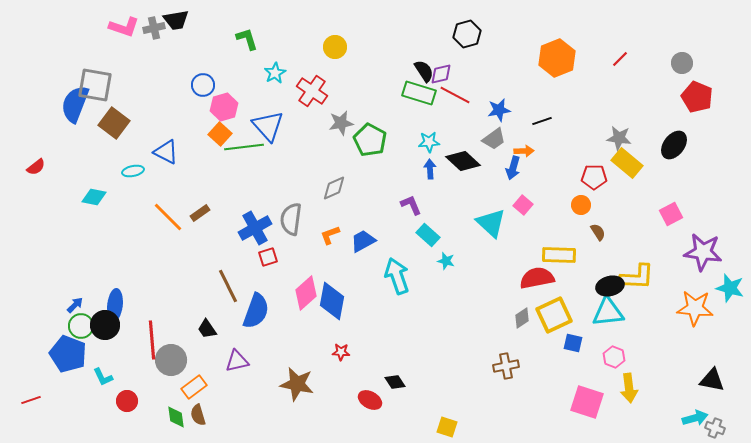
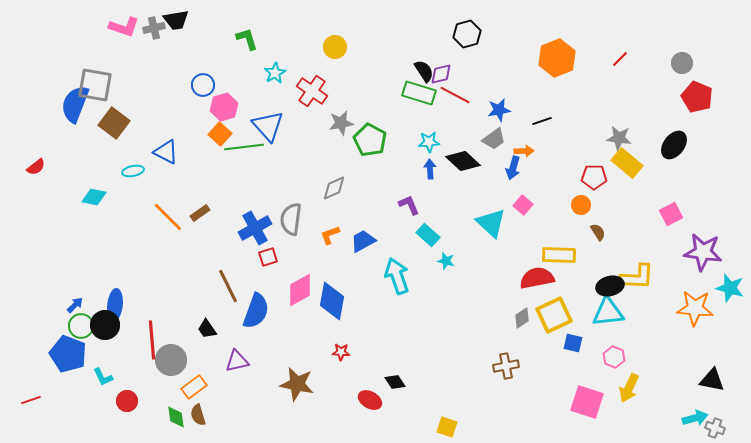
purple L-shape at (411, 205): moved 2 px left
pink diamond at (306, 293): moved 6 px left, 3 px up; rotated 12 degrees clockwise
yellow arrow at (629, 388): rotated 32 degrees clockwise
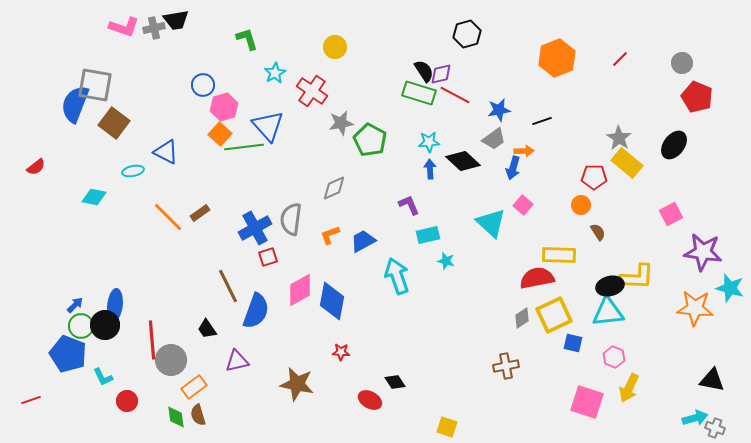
gray star at (619, 138): rotated 25 degrees clockwise
cyan rectangle at (428, 235): rotated 55 degrees counterclockwise
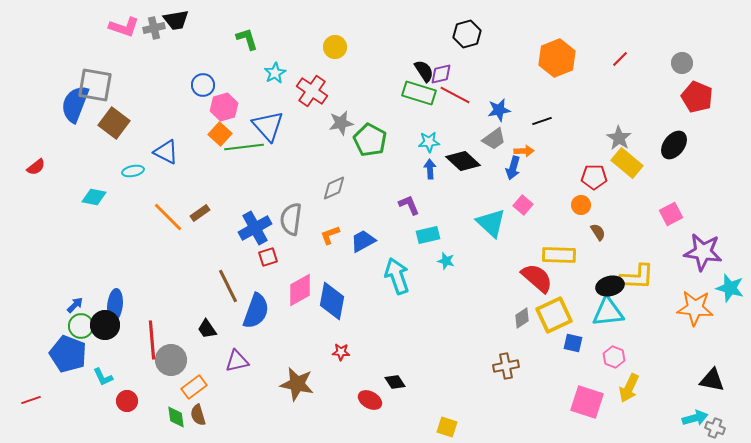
red semicircle at (537, 278): rotated 52 degrees clockwise
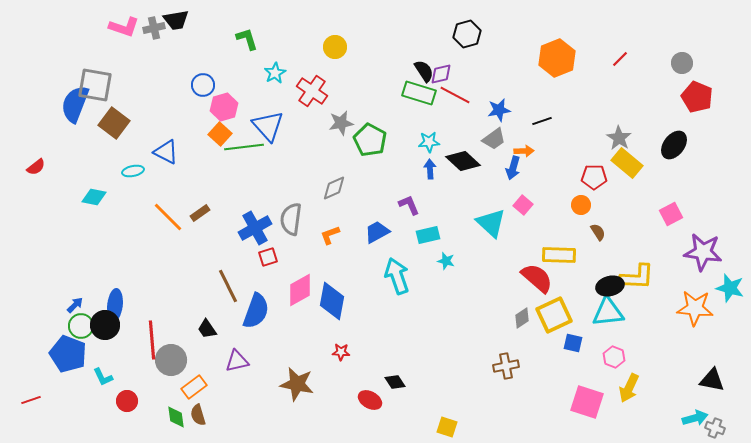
blue trapezoid at (363, 241): moved 14 px right, 9 px up
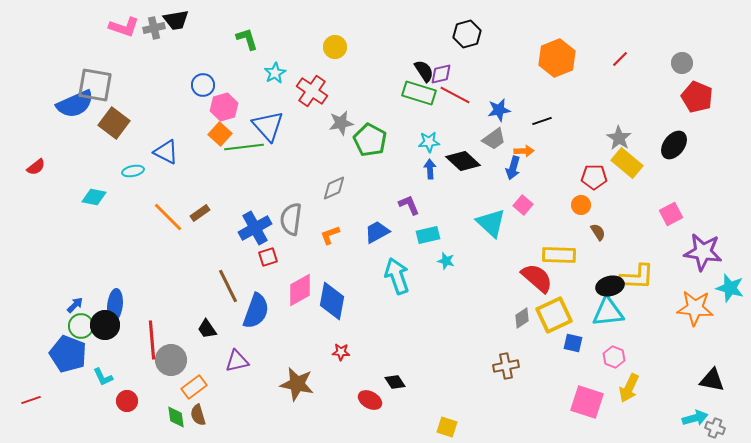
blue semicircle at (75, 104): rotated 135 degrees counterclockwise
